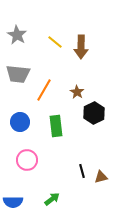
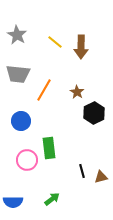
blue circle: moved 1 px right, 1 px up
green rectangle: moved 7 px left, 22 px down
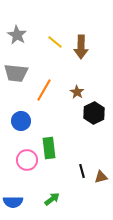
gray trapezoid: moved 2 px left, 1 px up
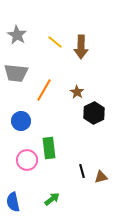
blue semicircle: rotated 78 degrees clockwise
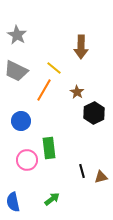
yellow line: moved 1 px left, 26 px down
gray trapezoid: moved 2 px up; rotated 20 degrees clockwise
